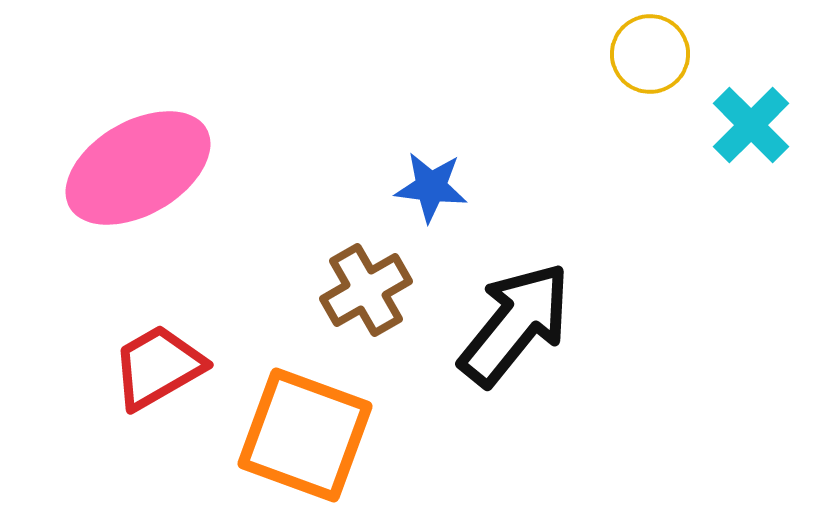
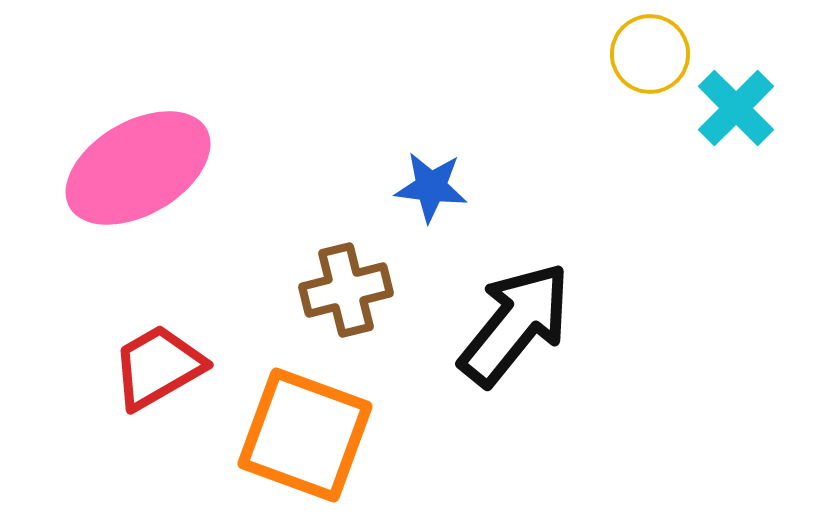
cyan cross: moved 15 px left, 17 px up
brown cross: moved 20 px left; rotated 16 degrees clockwise
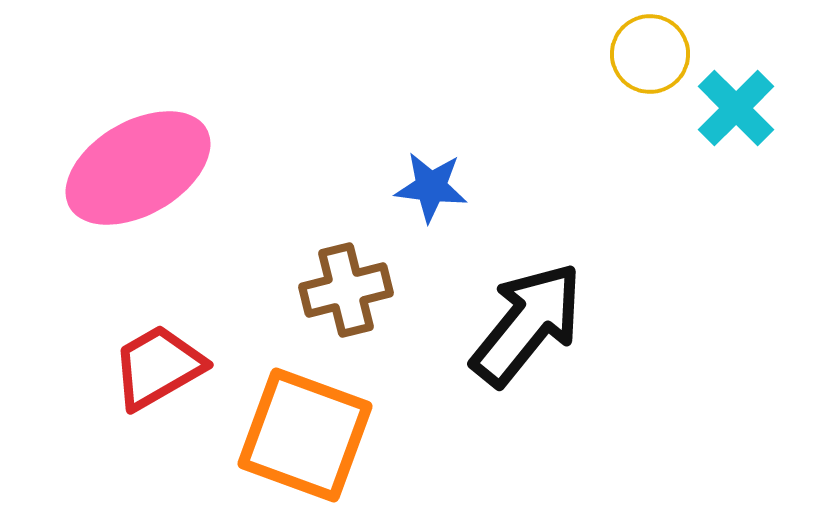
black arrow: moved 12 px right
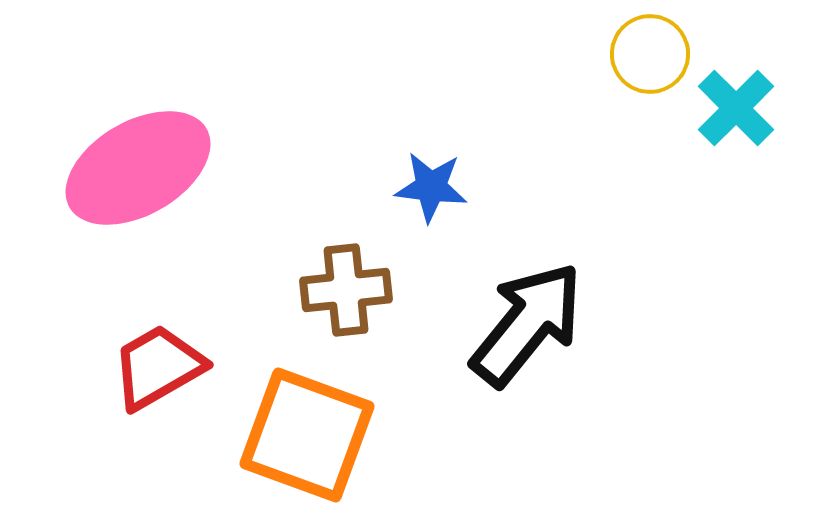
brown cross: rotated 8 degrees clockwise
orange square: moved 2 px right
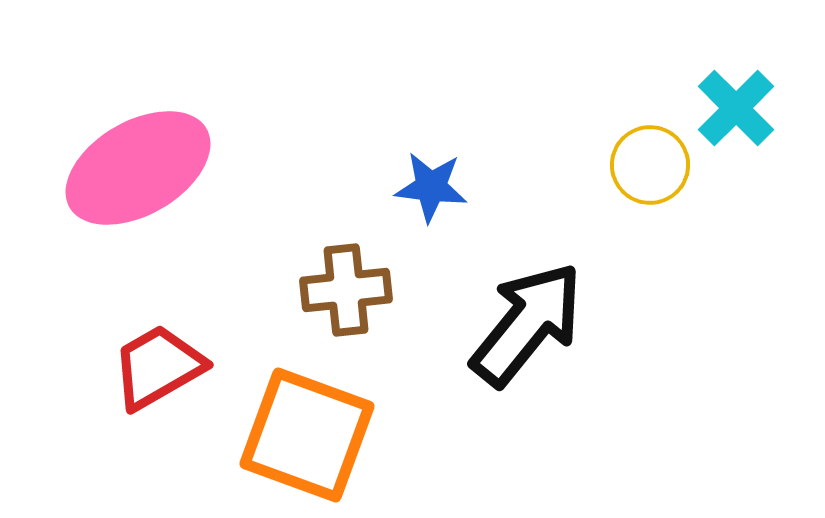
yellow circle: moved 111 px down
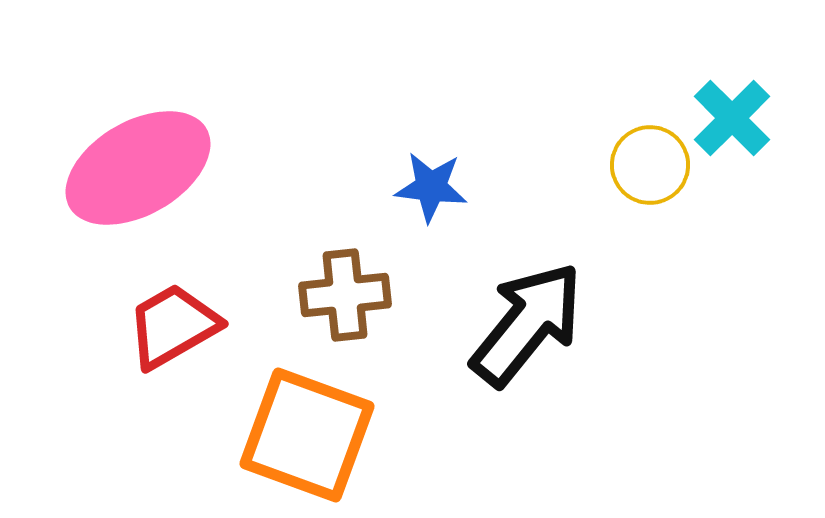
cyan cross: moved 4 px left, 10 px down
brown cross: moved 1 px left, 5 px down
red trapezoid: moved 15 px right, 41 px up
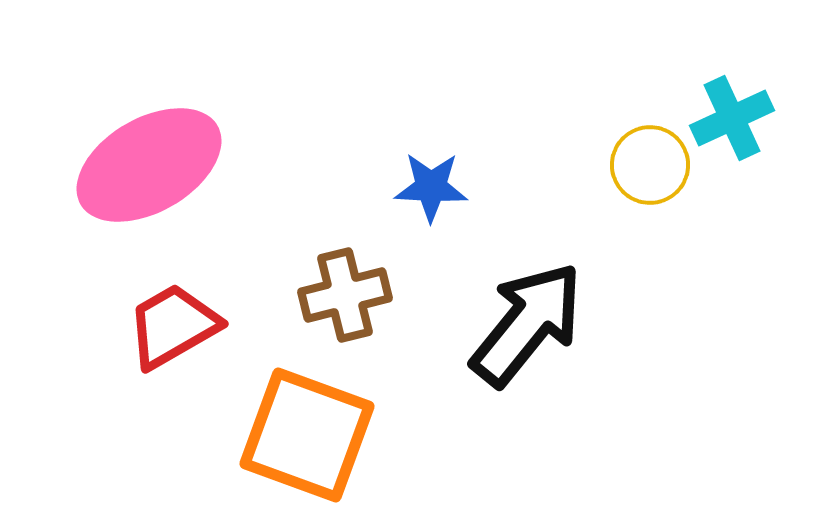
cyan cross: rotated 20 degrees clockwise
pink ellipse: moved 11 px right, 3 px up
blue star: rotated 4 degrees counterclockwise
brown cross: rotated 8 degrees counterclockwise
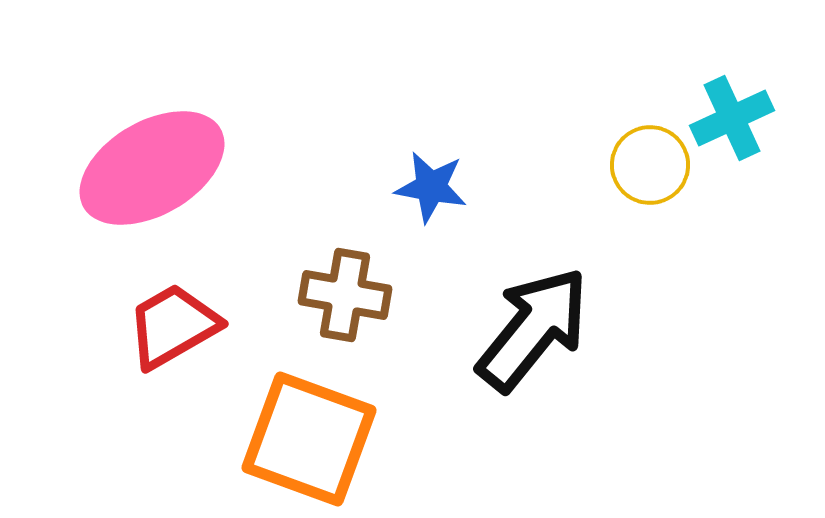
pink ellipse: moved 3 px right, 3 px down
blue star: rotated 8 degrees clockwise
brown cross: rotated 24 degrees clockwise
black arrow: moved 6 px right, 5 px down
orange square: moved 2 px right, 4 px down
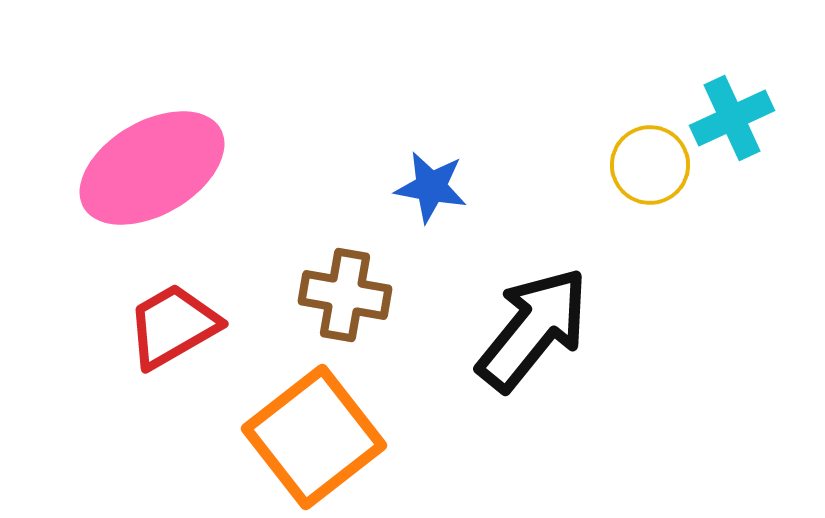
orange square: moved 5 px right, 2 px up; rotated 32 degrees clockwise
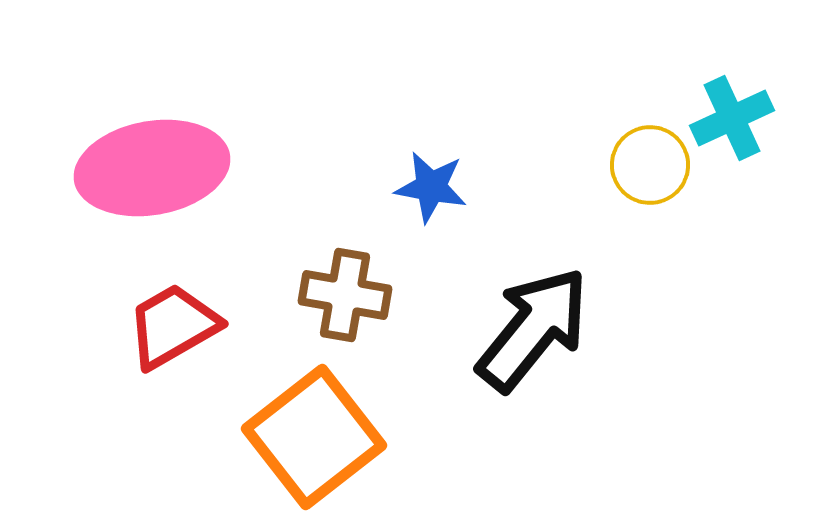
pink ellipse: rotated 20 degrees clockwise
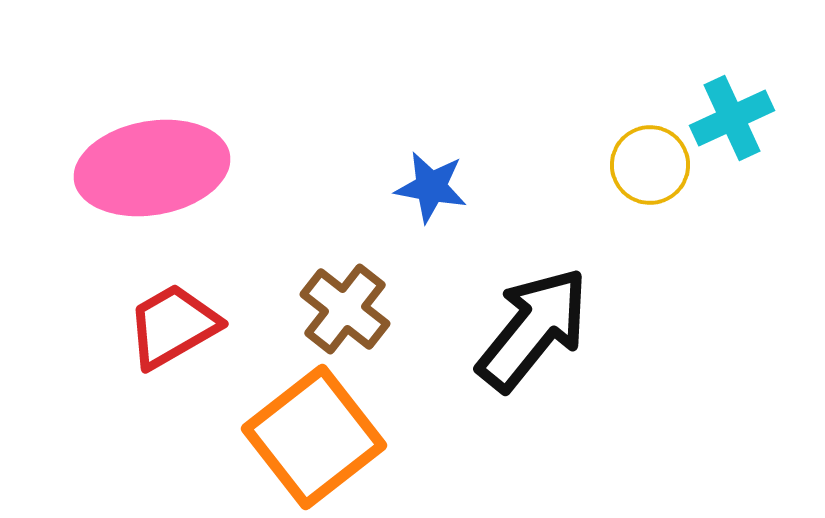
brown cross: moved 14 px down; rotated 28 degrees clockwise
